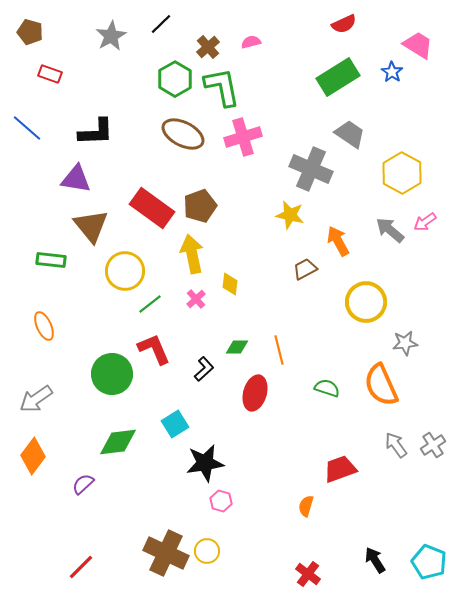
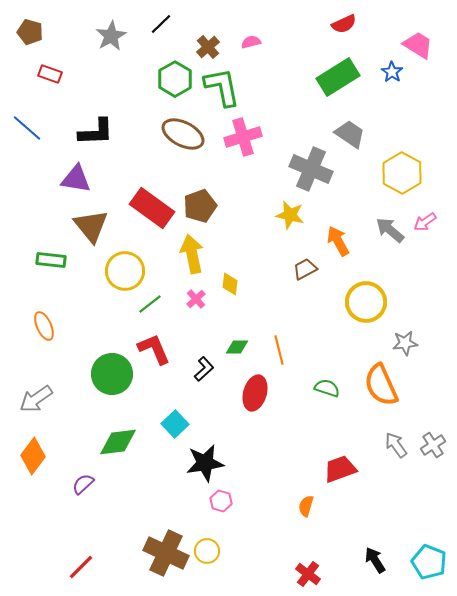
cyan square at (175, 424): rotated 12 degrees counterclockwise
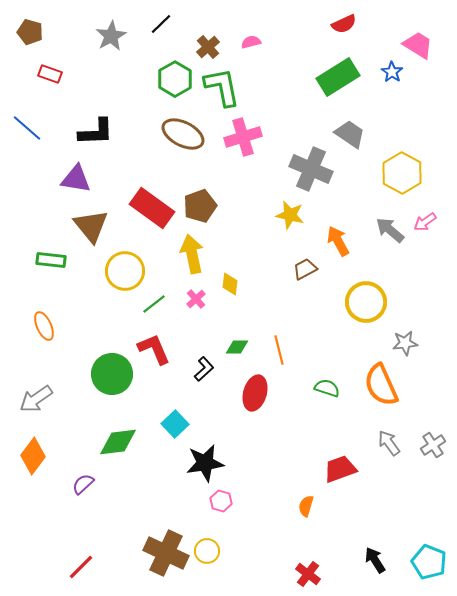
green line at (150, 304): moved 4 px right
gray arrow at (396, 445): moved 7 px left, 2 px up
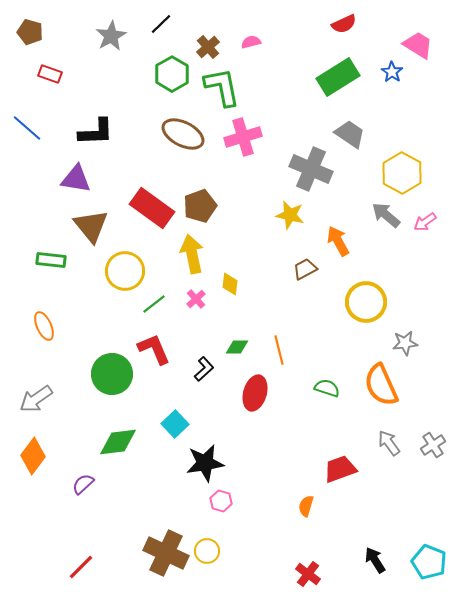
green hexagon at (175, 79): moved 3 px left, 5 px up
gray arrow at (390, 230): moved 4 px left, 15 px up
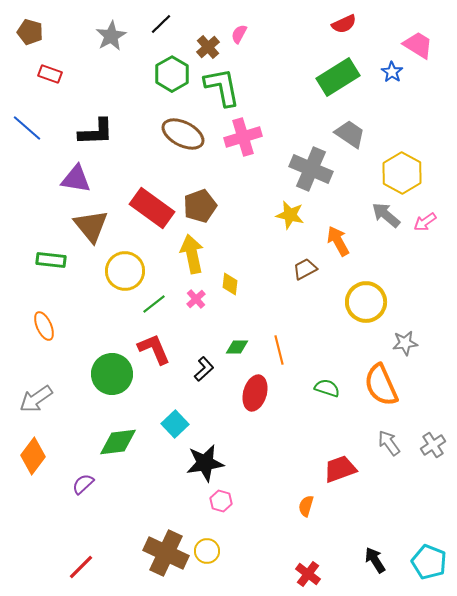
pink semicircle at (251, 42): moved 12 px left, 8 px up; rotated 48 degrees counterclockwise
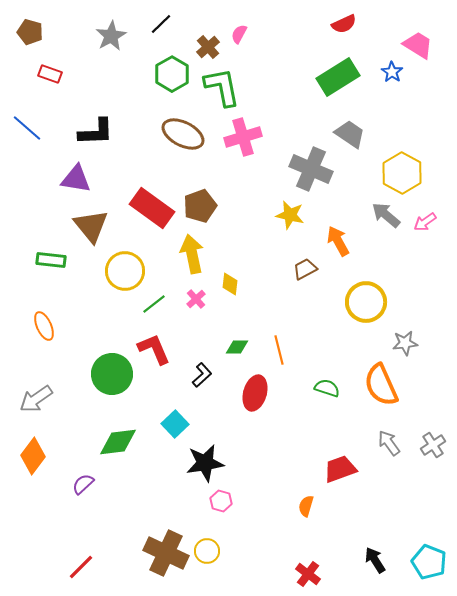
black L-shape at (204, 369): moved 2 px left, 6 px down
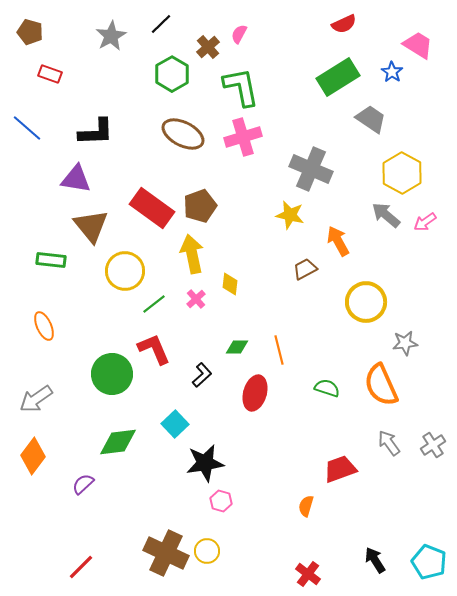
green L-shape at (222, 87): moved 19 px right
gray trapezoid at (350, 134): moved 21 px right, 15 px up
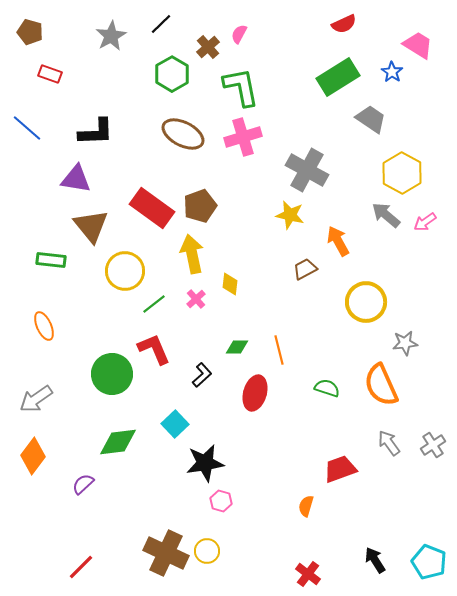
gray cross at (311, 169): moved 4 px left, 1 px down; rotated 6 degrees clockwise
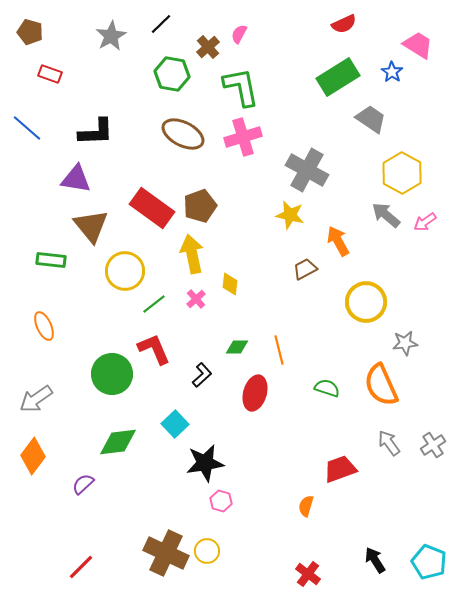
green hexagon at (172, 74): rotated 20 degrees counterclockwise
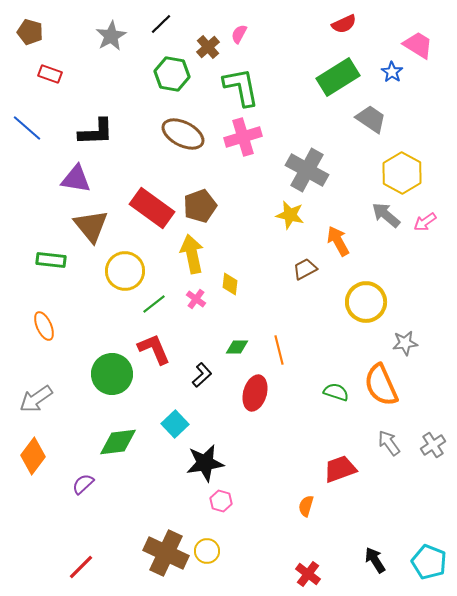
pink cross at (196, 299): rotated 12 degrees counterclockwise
green semicircle at (327, 388): moved 9 px right, 4 px down
